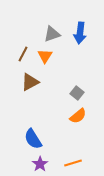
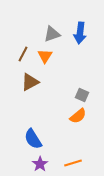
gray square: moved 5 px right, 2 px down; rotated 16 degrees counterclockwise
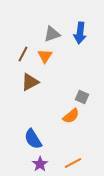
gray square: moved 2 px down
orange semicircle: moved 7 px left
orange line: rotated 12 degrees counterclockwise
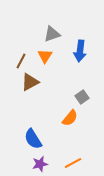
blue arrow: moved 18 px down
brown line: moved 2 px left, 7 px down
gray square: rotated 32 degrees clockwise
orange semicircle: moved 1 px left, 2 px down; rotated 12 degrees counterclockwise
purple star: rotated 21 degrees clockwise
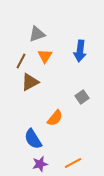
gray triangle: moved 15 px left
orange semicircle: moved 15 px left
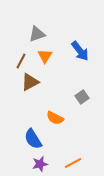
blue arrow: rotated 45 degrees counterclockwise
orange semicircle: rotated 78 degrees clockwise
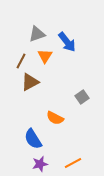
blue arrow: moved 13 px left, 9 px up
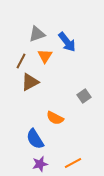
gray square: moved 2 px right, 1 px up
blue semicircle: moved 2 px right
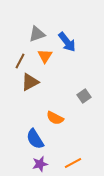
brown line: moved 1 px left
